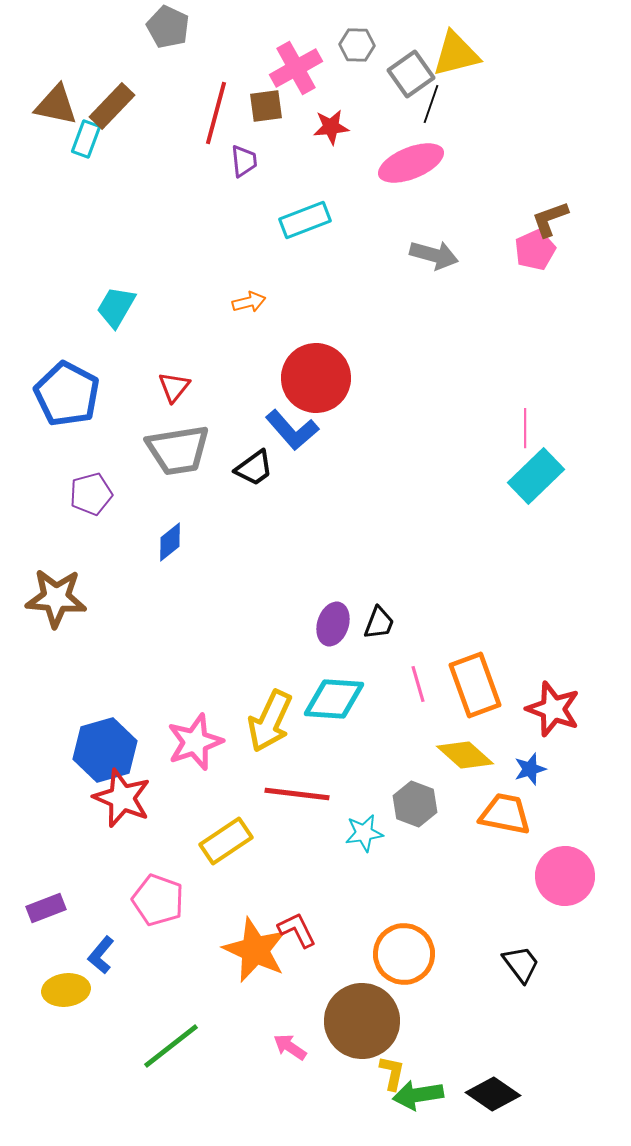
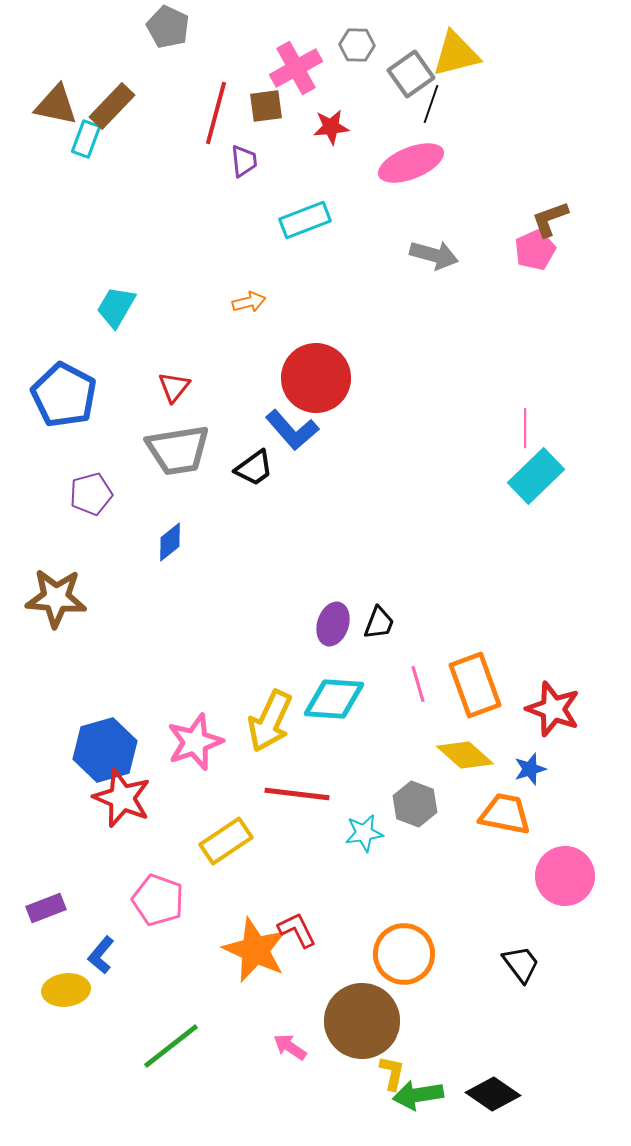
blue pentagon at (67, 394): moved 3 px left, 1 px down
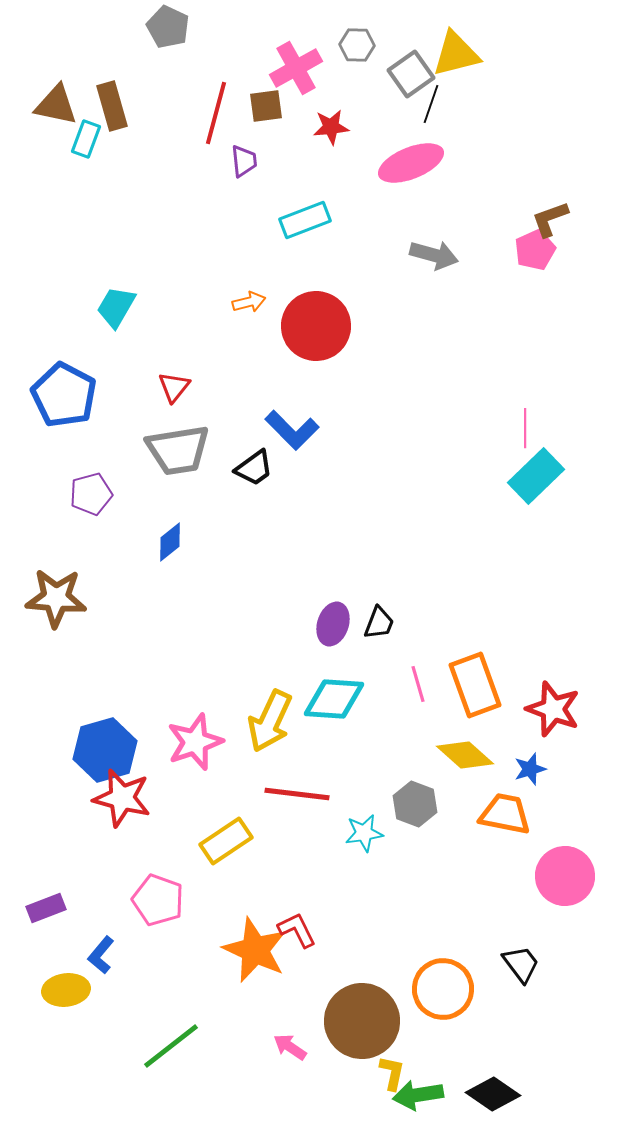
brown rectangle at (112, 106): rotated 60 degrees counterclockwise
red circle at (316, 378): moved 52 px up
blue L-shape at (292, 430): rotated 4 degrees counterclockwise
red star at (122, 798): rotated 8 degrees counterclockwise
orange circle at (404, 954): moved 39 px right, 35 px down
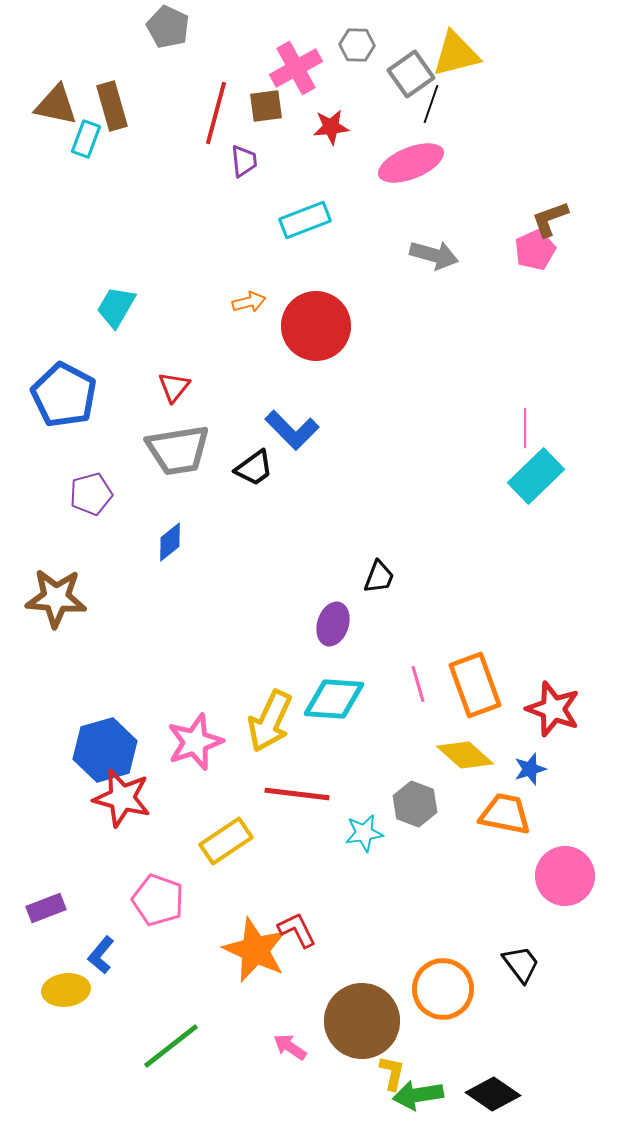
black trapezoid at (379, 623): moved 46 px up
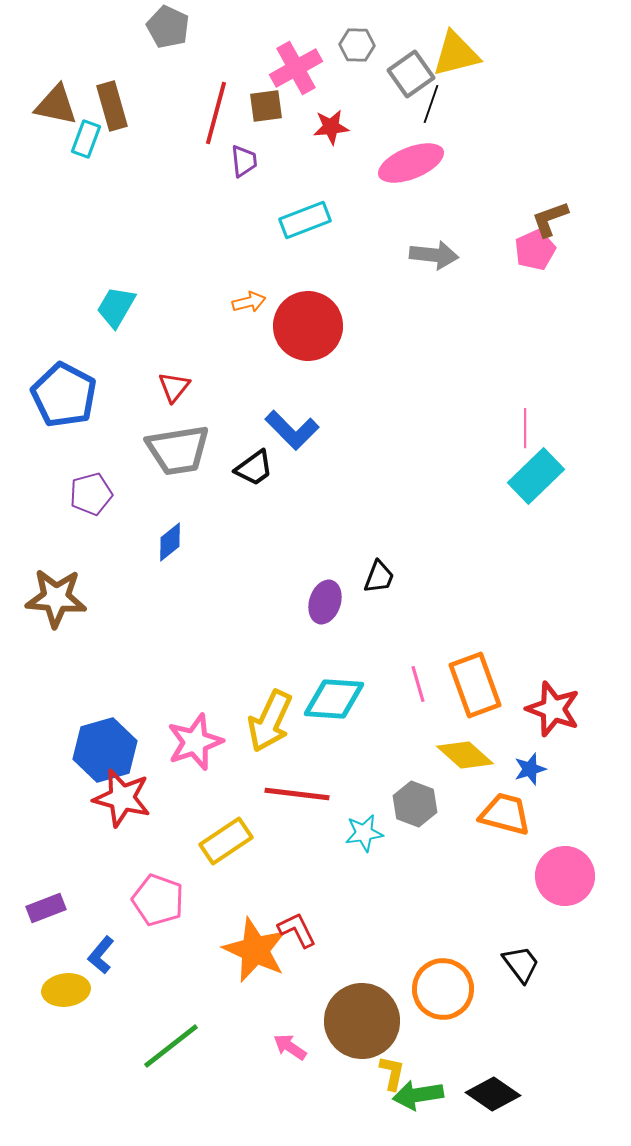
gray arrow at (434, 255): rotated 9 degrees counterclockwise
red circle at (316, 326): moved 8 px left
purple ellipse at (333, 624): moved 8 px left, 22 px up
orange trapezoid at (505, 814): rotated 4 degrees clockwise
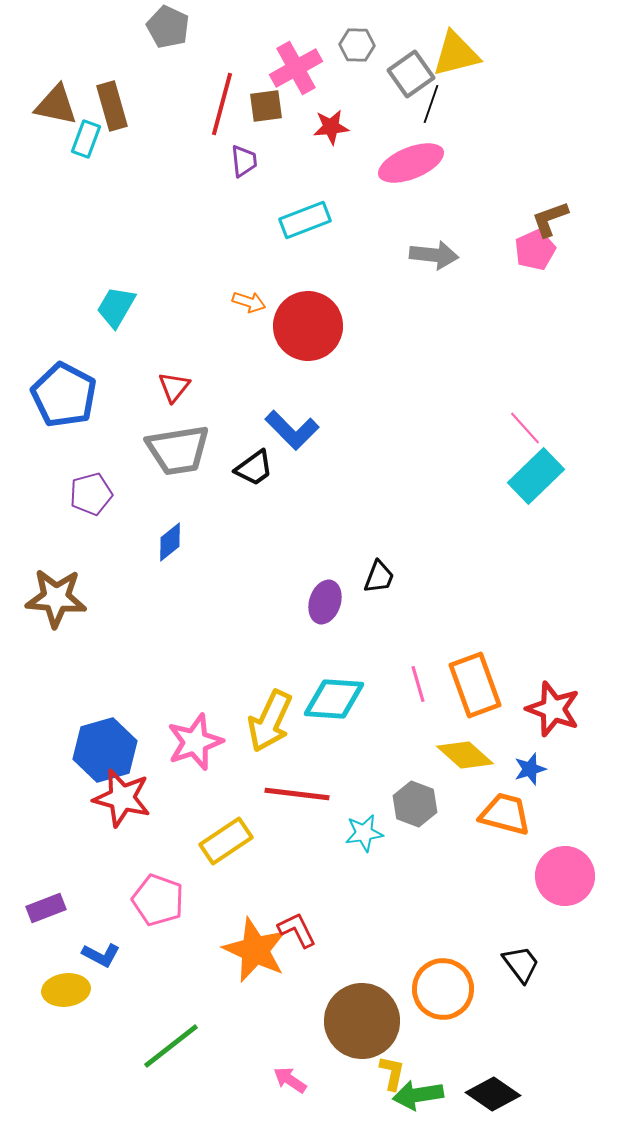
red line at (216, 113): moved 6 px right, 9 px up
orange arrow at (249, 302): rotated 32 degrees clockwise
pink line at (525, 428): rotated 42 degrees counterclockwise
blue L-shape at (101, 955): rotated 102 degrees counterclockwise
pink arrow at (290, 1047): moved 33 px down
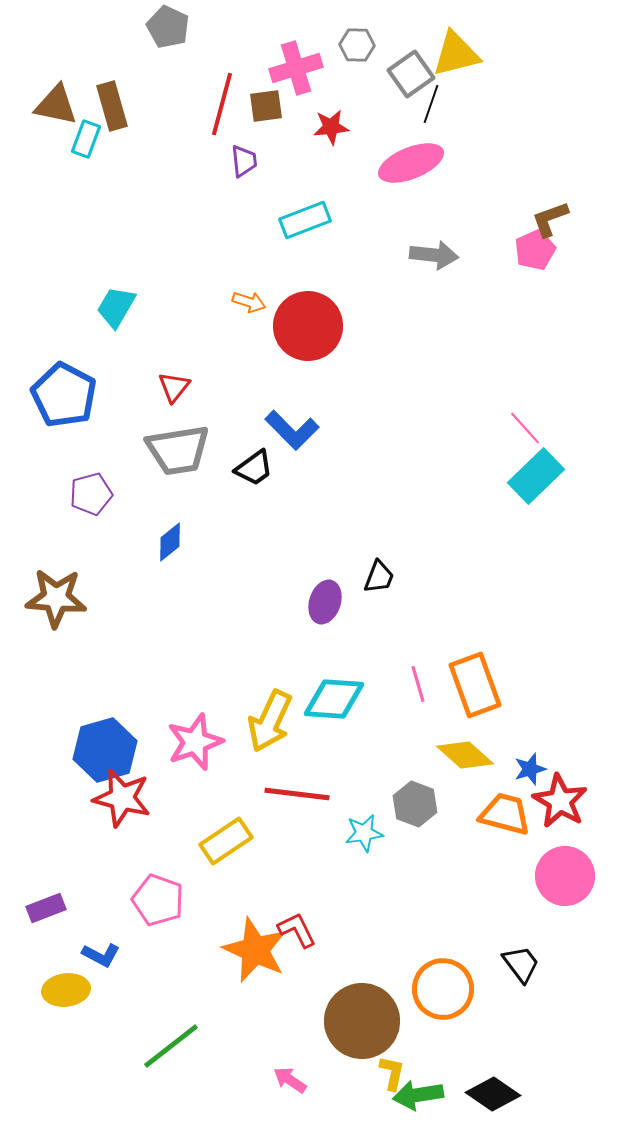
pink cross at (296, 68): rotated 12 degrees clockwise
red star at (553, 709): moved 7 px right, 92 px down; rotated 10 degrees clockwise
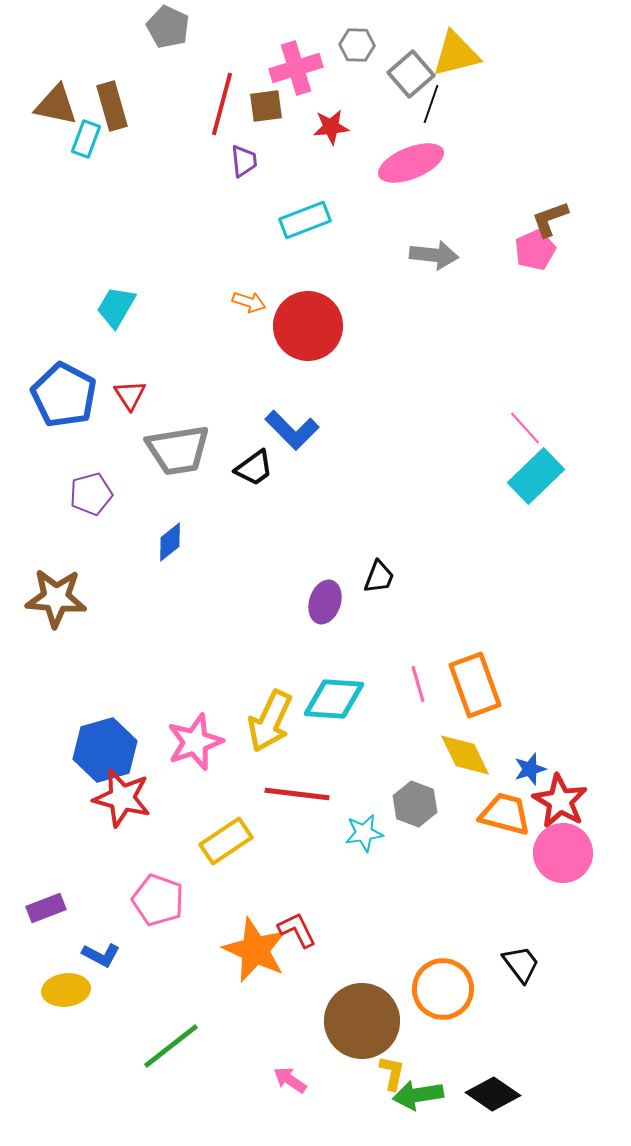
gray square at (411, 74): rotated 6 degrees counterclockwise
red triangle at (174, 387): moved 44 px left, 8 px down; rotated 12 degrees counterclockwise
yellow diamond at (465, 755): rotated 22 degrees clockwise
pink circle at (565, 876): moved 2 px left, 23 px up
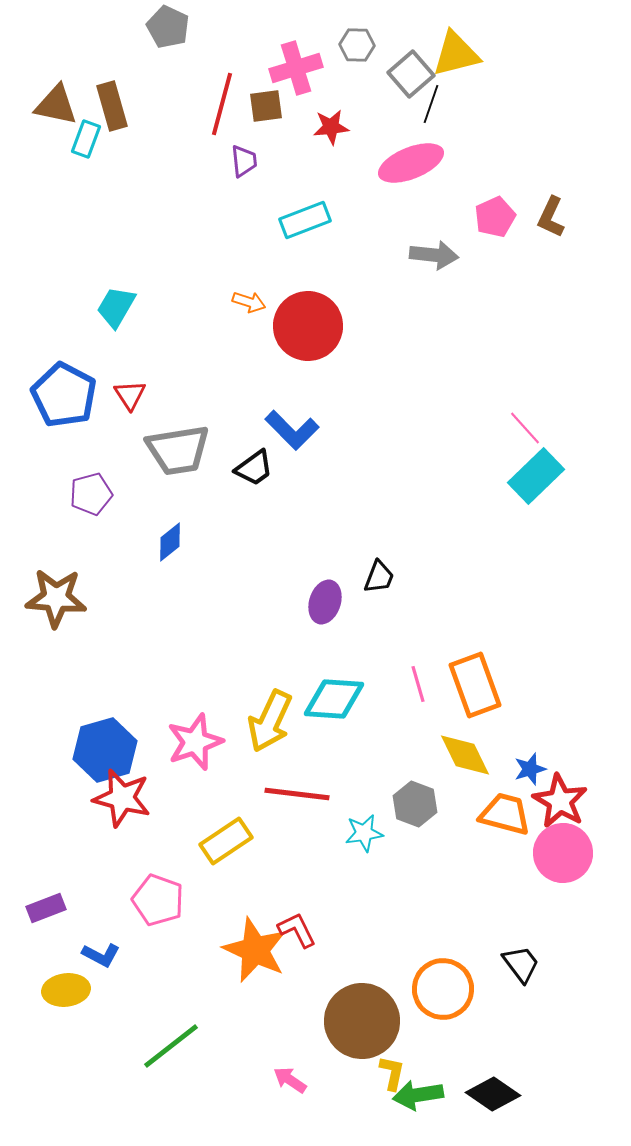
brown L-shape at (550, 219): moved 1 px right, 2 px up; rotated 45 degrees counterclockwise
pink pentagon at (535, 250): moved 40 px left, 33 px up
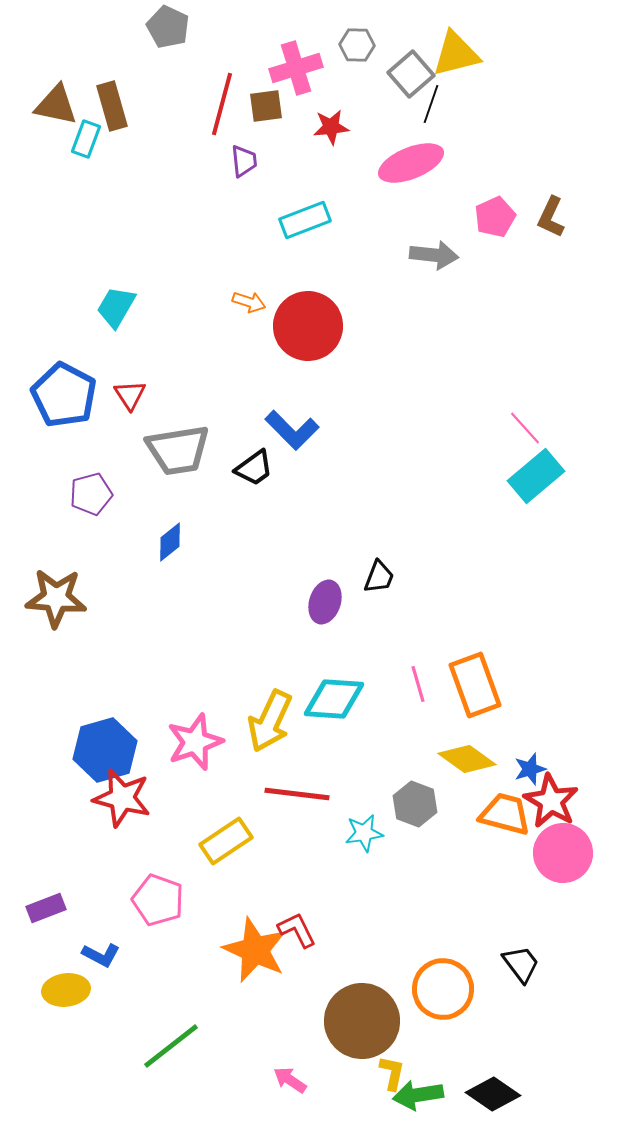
cyan rectangle at (536, 476): rotated 4 degrees clockwise
yellow diamond at (465, 755): moved 2 px right, 4 px down; rotated 28 degrees counterclockwise
red star at (560, 801): moved 9 px left
